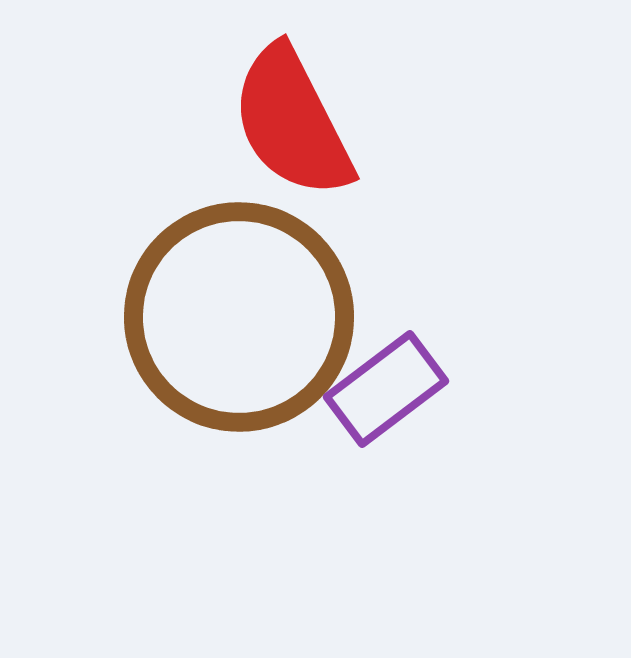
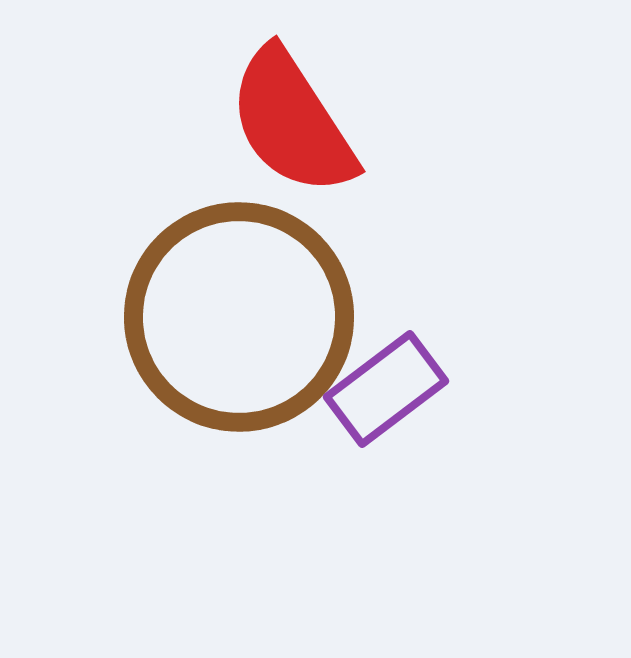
red semicircle: rotated 6 degrees counterclockwise
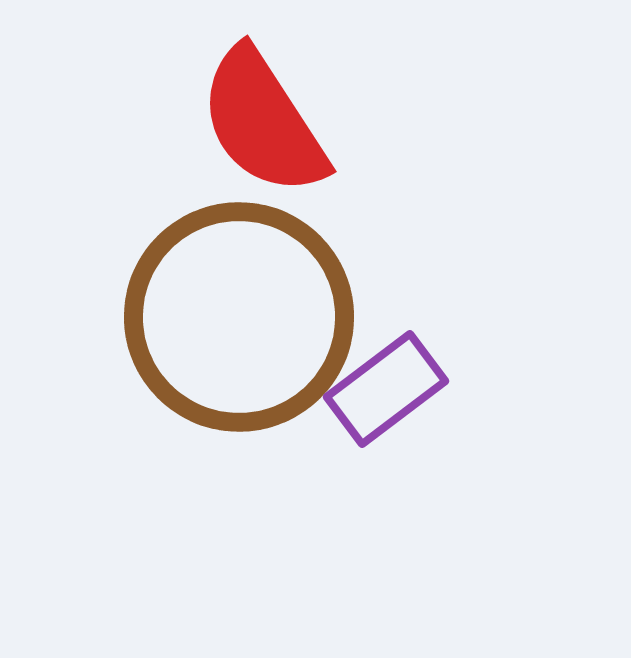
red semicircle: moved 29 px left
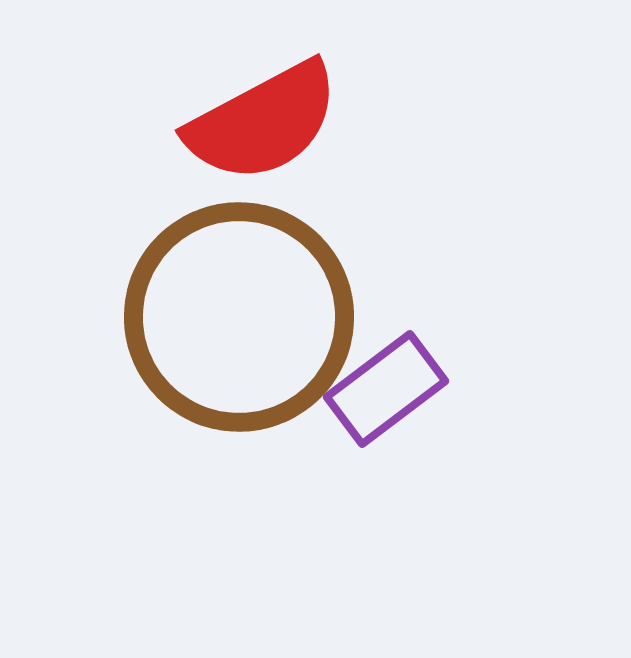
red semicircle: rotated 85 degrees counterclockwise
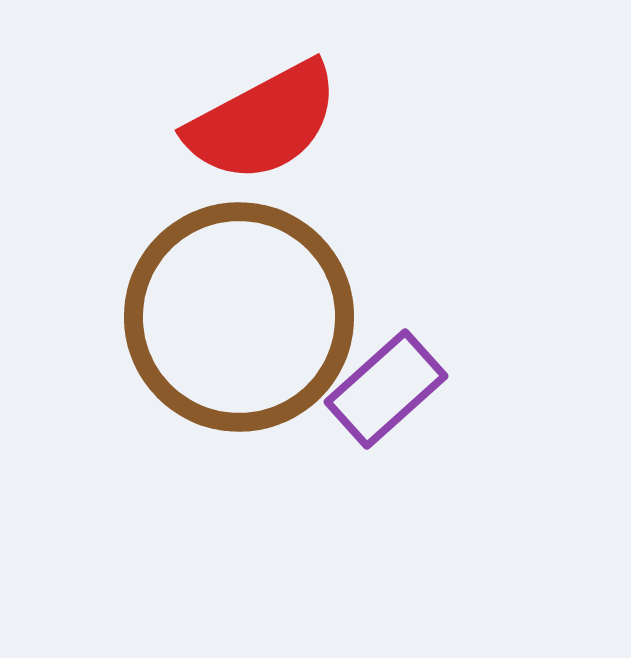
purple rectangle: rotated 5 degrees counterclockwise
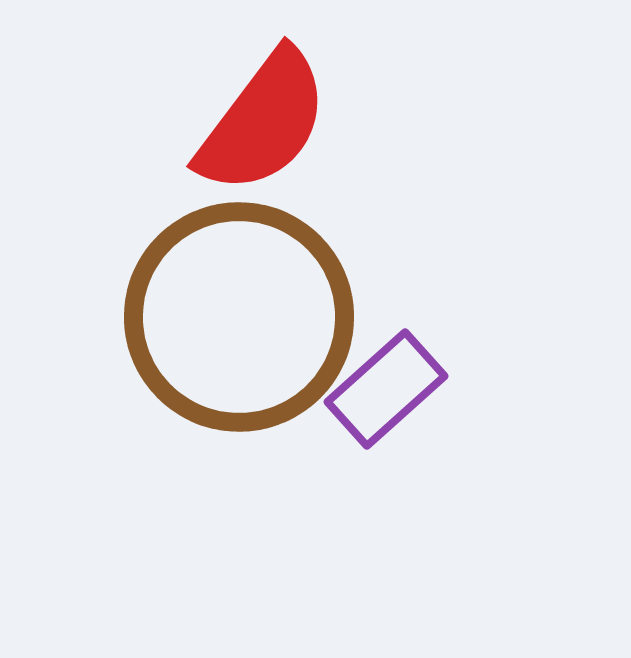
red semicircle: rotated 25 degrees counterclockwise
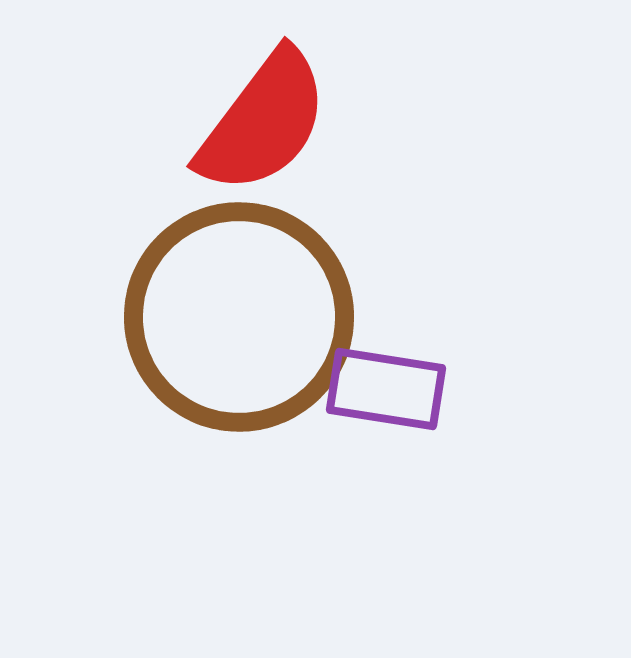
purple rectangle: rotated 51 degrees clockwise
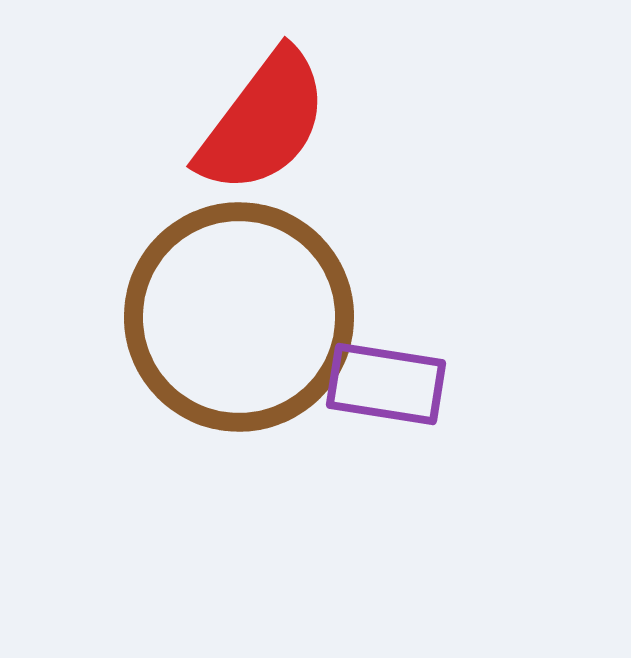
purple rectangle: moved 5 px up
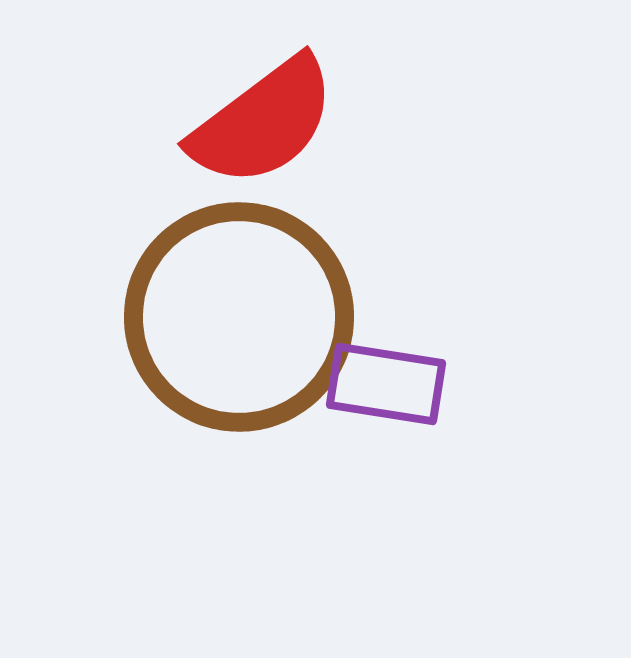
red semicircle: rotated 16 degrees clockwise
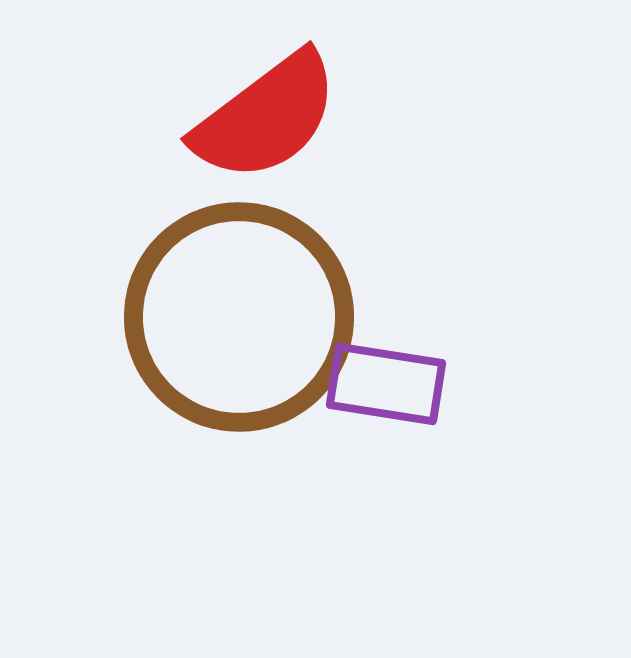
red semicircle: moved 3 px right, 5 px up
